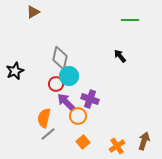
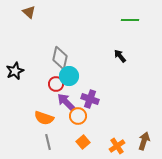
brown triangle: moved 4 px left; rotated 48 degrees counterclockwise
orange semicircle: rotated 84 degrees counterclockwise
gray line: moved 8 px down; rotated 63 degrees counterclockwise
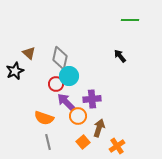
brown triangle: moved 41 px down
purple cross: moved 2 px right; rotated 24 degrees counterclockwise
brown arrow: moved 45 px left, 13 px up
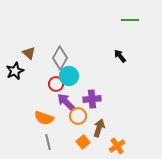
gray diamond: rotated 15 degrees clockwise
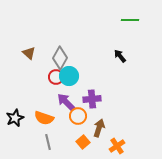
black star: moved 47 px down
red circle: moved 7 px up
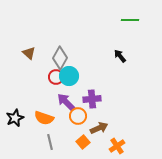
brown arrow: rotated 48 degrees clockwise
gray line: moved 2 px right
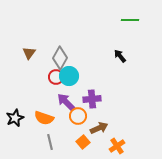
brown triangle: rotated 24 degrees clockwise
